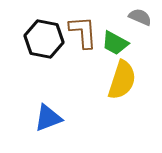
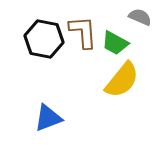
yellow semicircle: rotated 21 degrees clockwise
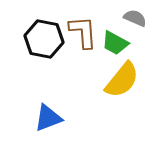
gray semicircle: moved 5 px left, 1 px down
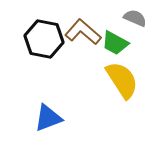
brown L-shape: rotated 45 degrees counterclockwise
yellow semicircle: rotated 72 degrees counterclockwise
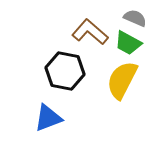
brown L-shape: moved 7 px right
black hexagon: moved 21 px right, 32 px down
green trapezoid: moved 13 px right
yellow semicircle: rotated 120 degrees counterclockwise
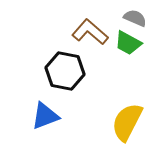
yellow semicircle: moved 5 px right, 42 px down
blue triangle: moved 3 px left, 2 px up
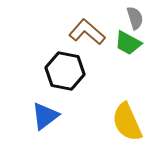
gray semicircle: rotated 50 degrees clockwise
brown L-shape: moved 3 px left
blue triangle: rotated 16 degrees counterclockwise
yellow semicircle: rotated 51 degrees counterclockwise
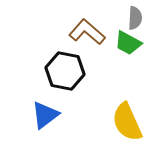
gray semicircle: rotated 20 degrees clockwise
blue triangle: moved 1 px up
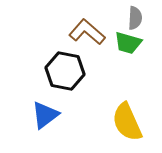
green trapezoid: rotated 12 degrees counterclockwise
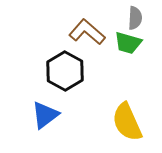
black hexagon: rotated 18 degrees clockwise
